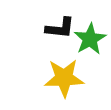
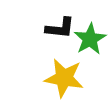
yellow star: rotated 12 degrees clockwise
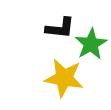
green star: moved 1 px right, 5 px down
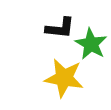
green star: rotated 12 degrees counterclockwise
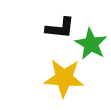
yellow star: rotated 6 degrees counterclockwise
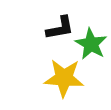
black L-shape: rotated 16 degrees counterclockwise
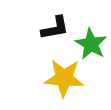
black L-shape: moved 5 px left
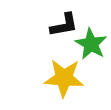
black L-shape: moved 9 px right, 3 px up
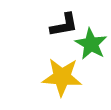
yellow star: moved 2 px left, 1 px up
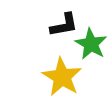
yellow star: rotated 27 degrees clockwise
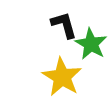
black L-shape: rotated 96 degrees counterclockwise
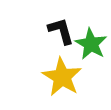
black L-shape: moved 3 px left, 6 px down
